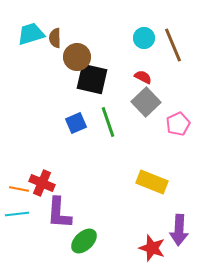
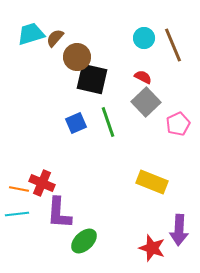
brown semicircle: rotated 42 degrees clockwise
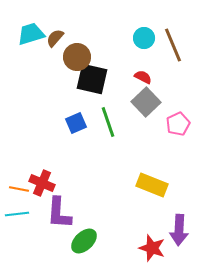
yellow rectangle: moved 3 px down
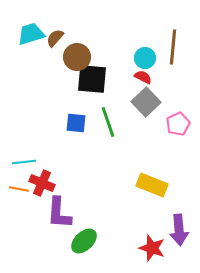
cyan circle: moved 1 px right, 20 px down
brown line: moved 2 px down; rotated 28 degrees clockwise
black square: rotated 8 degrees counterclockwise
blue square: rotated 30 degrees clockwise
cyan line: moved 7 px right, 52 px up
purple arrow: rotated 8 degrees counterclockwise
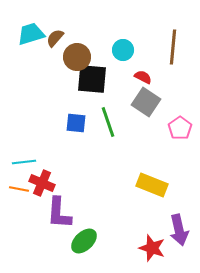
cyan circle: moved 22 px left, 8 px up
gray square: rotated 12 degrees counterclockwise
pink pentagon: moved 2 px right, 4 px down; rotated 10 degrees counterclockwise
purple arrow: rotated 8 degrees counterclockwise
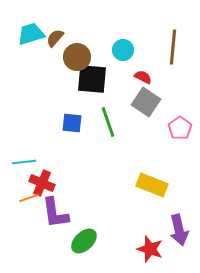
blue square: moved 4 px left
orange line: moved 10 px right, 9 px down; rotated 30 degrees counterclockwise
purple L-shape: moved 4 px left; rotated 12 degrees counterclockwise
red star: moved 2 px left, 1 px down
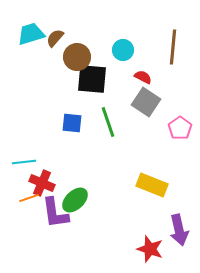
green ellipse: moved 9 px left, 41 px up
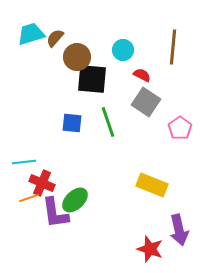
red semicircle: moved 1 px left, 2 px up
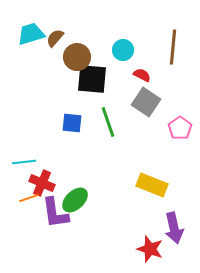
purple arrow: moved 5 px left, 2 px up
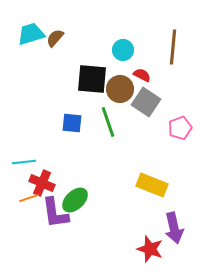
brown circle: moved 43 px right, 32 px down
pink pentagon: rotated 15 degrees clockwise
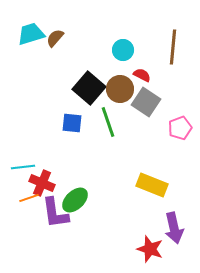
black square: moved 3 px left, 9 px down; rotated 36 degrees clockwise
cyan line: moved 1 px left, 5 px down
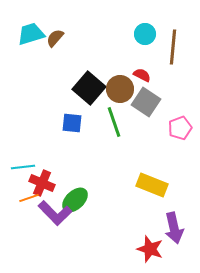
cyan circle: moved 22 px right, 16 px up
green line: moved 6 px right
purple L-shape: rotated 36 degrees counterclockwise
